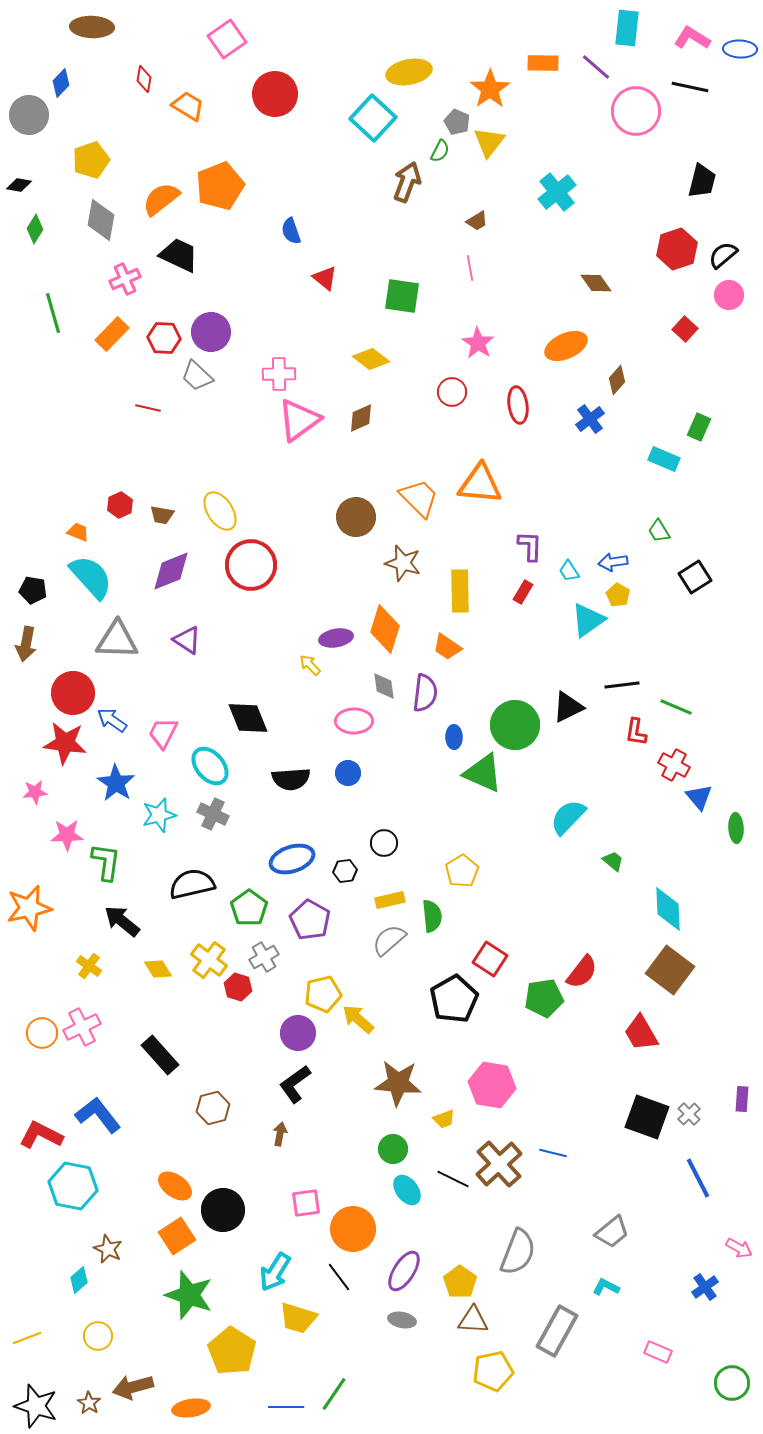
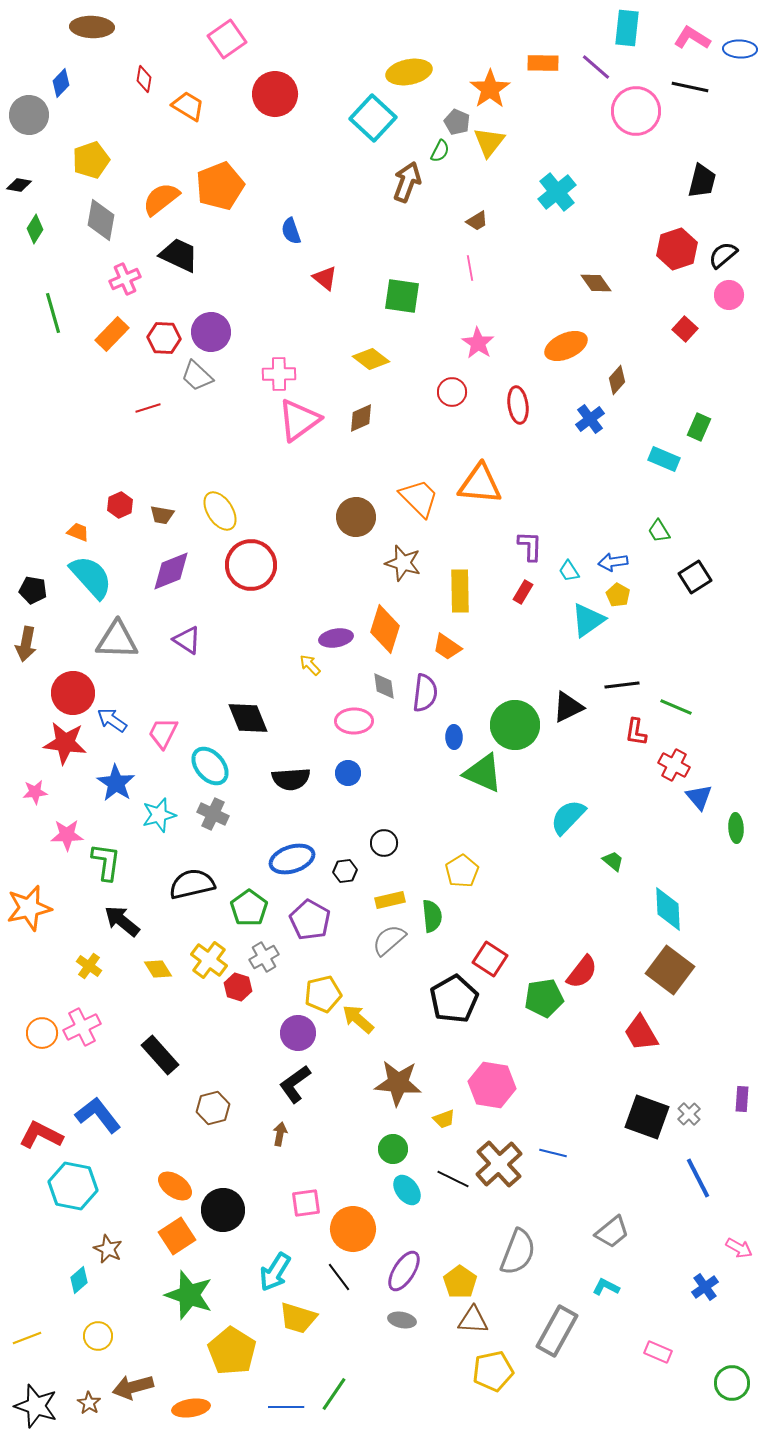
red line at (148, 408): rotated 30 degrees counterclockwise
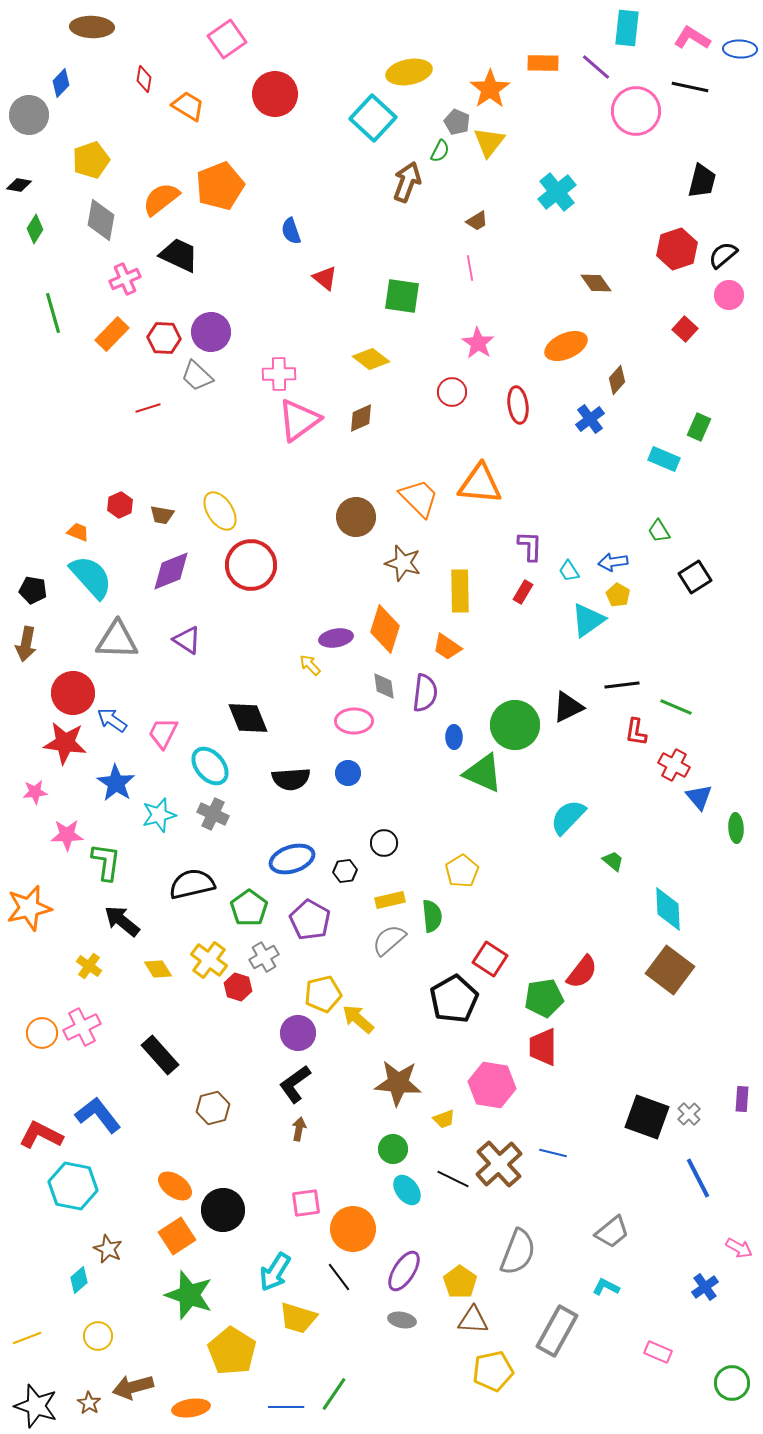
red trapezoid at (641, 1033): moved 98 px left, 14 px down; rotated 30 degrees clockwise
brown arrow at (280, 1134): moved 19 px right, 5 px up
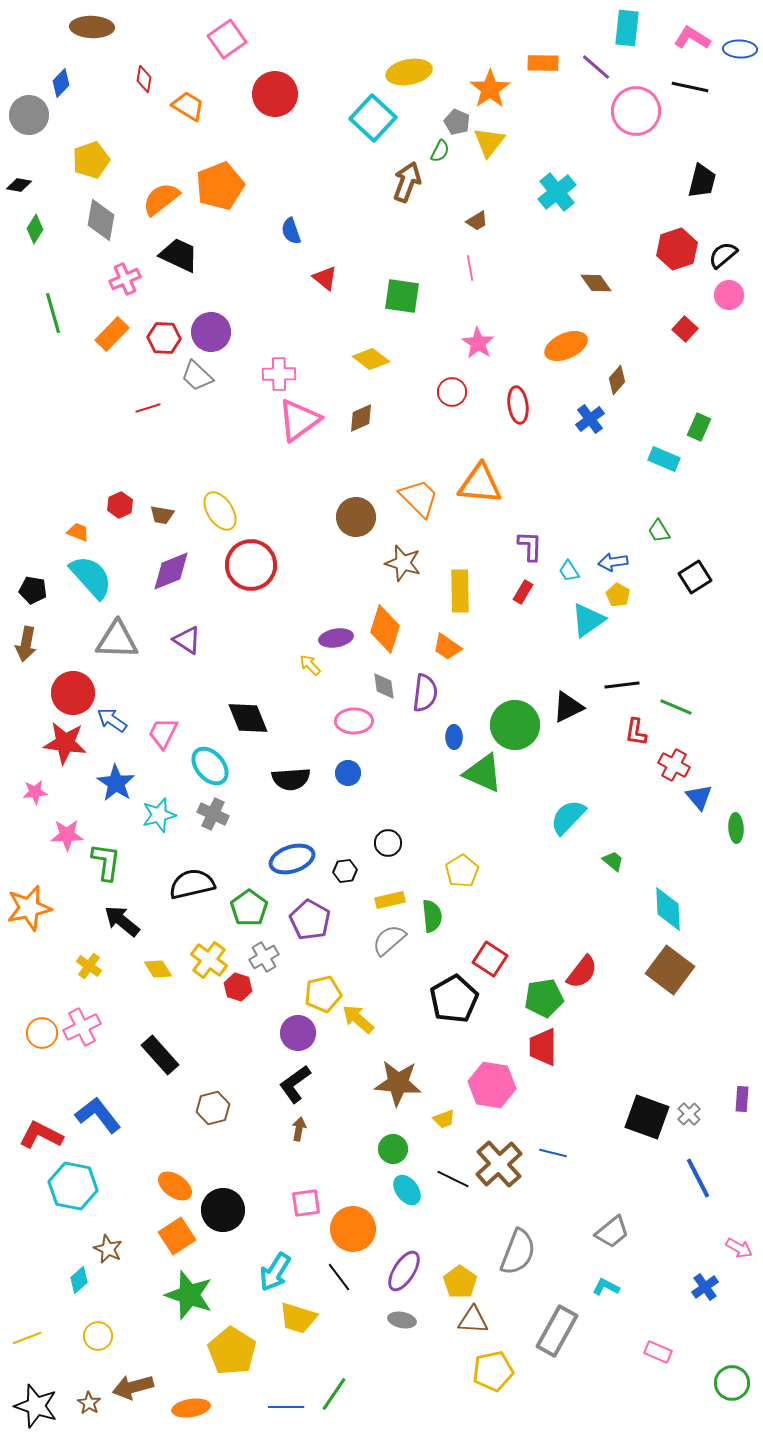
black circle at (384, 843): moved 4 px right
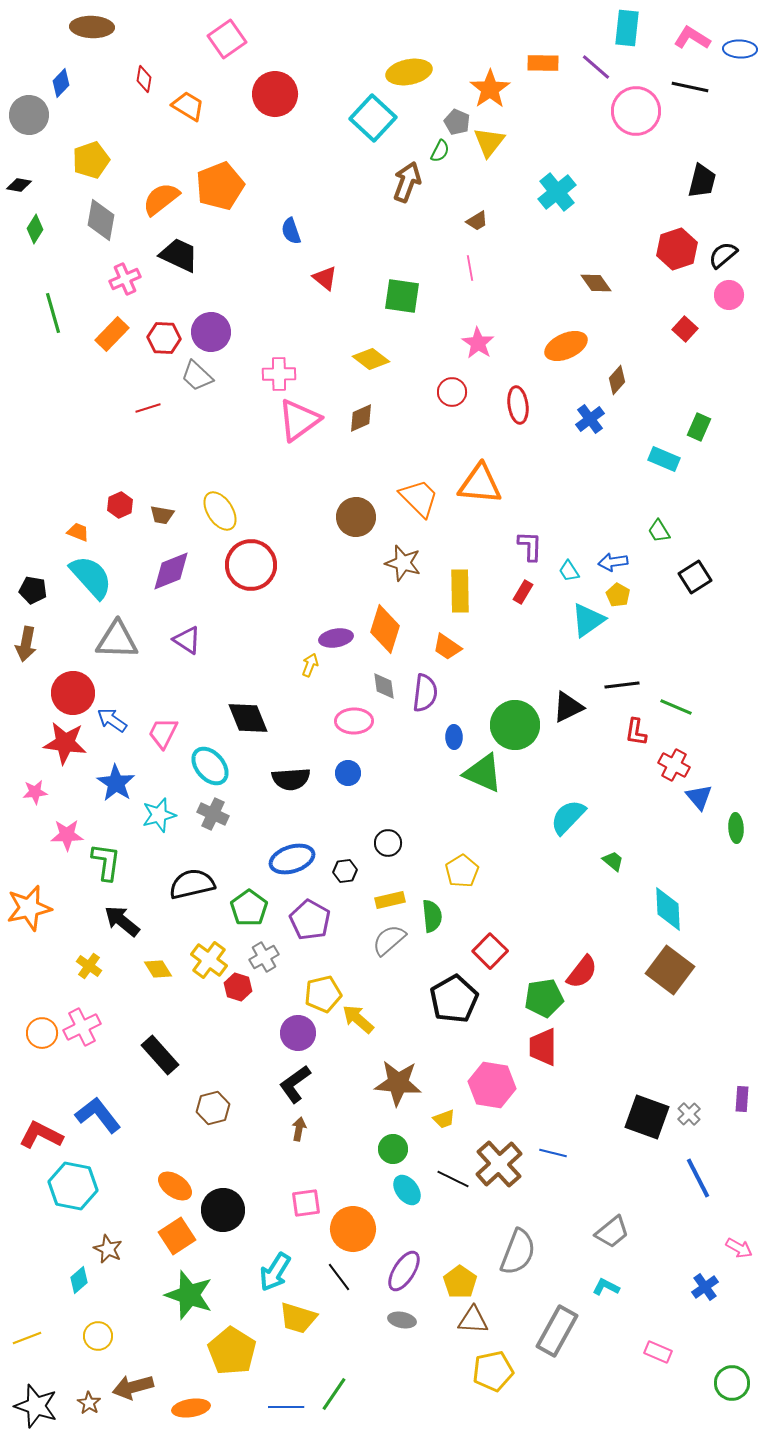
yellow arrow at (310, 665): rotated 65 degrees clockwise
red square at (490, 959): moved 8 px up; rotated 12 degrees clockwise
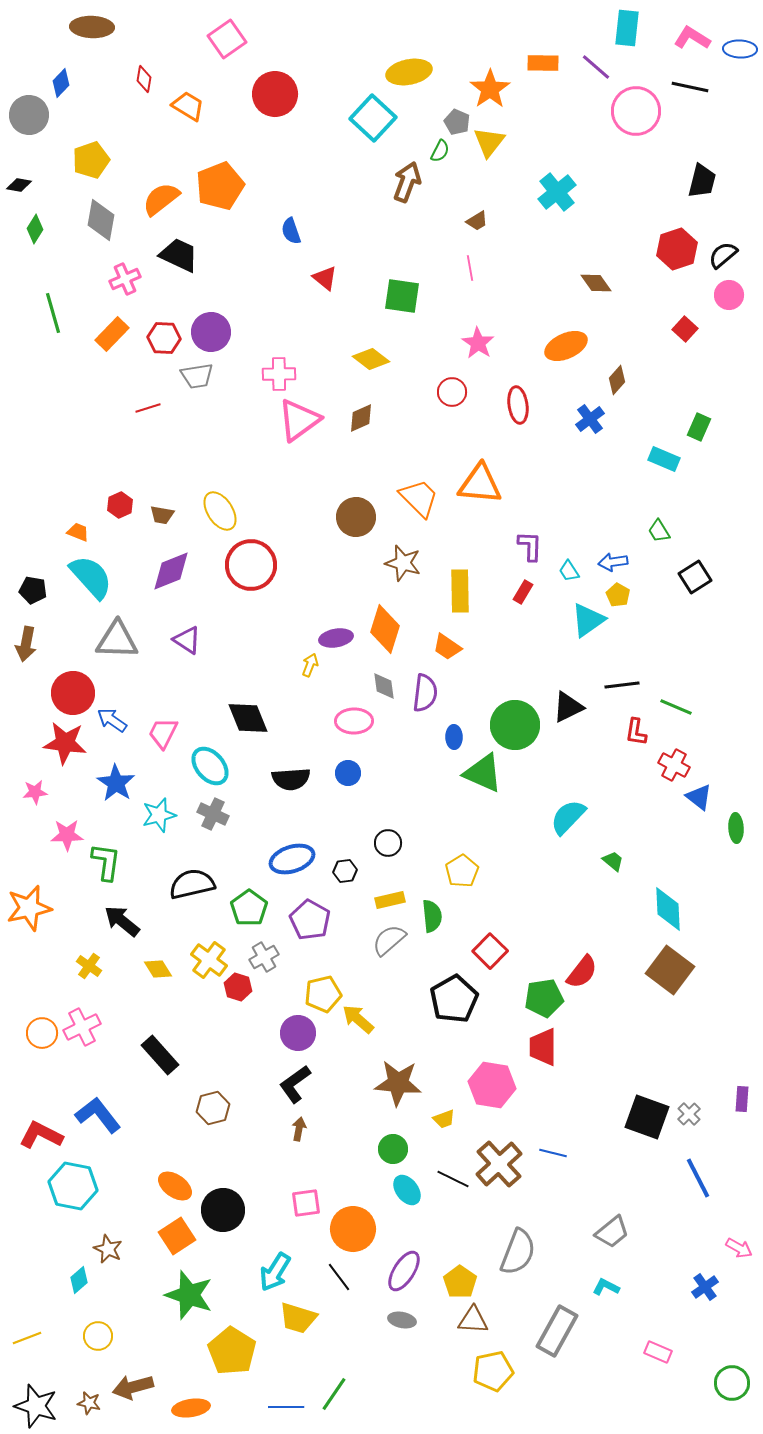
gray trapezoid at (197, 376): rotated 52 degrees counterclockwise
blue triangle at (699, 797): rotated 12 degrees counterclockwise
brown star at (89, 1403): rotated 20 degrees counterclockwise
